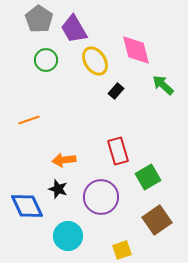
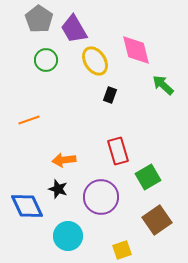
black rectangle: moved 6 px left, 4 px down; rotated 21 degrees counterclockwise
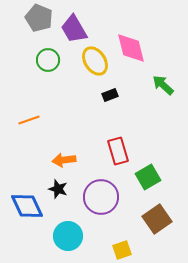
gray pentagon: moved 1 px up; rotated 12 degrees counterclockwise
pink diamond: moved 5 px left, 2 px up
green circle: moved 2 px right
black rectangle: rotated 49 degrees clockwise
brown square: moved 1 px up
